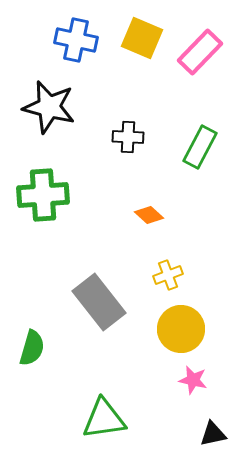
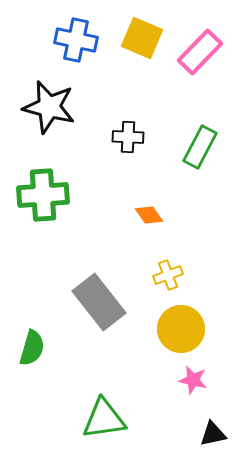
orange diamond: rotated 12 degrees clockwise
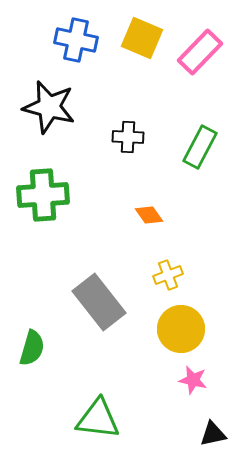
green triangle: moved 6 px left; rotated 15 degrees clockwise
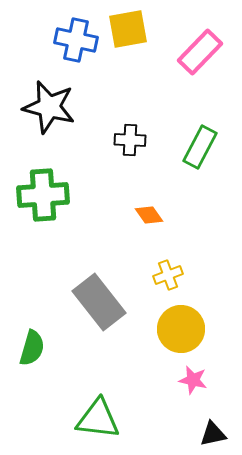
yellow square: moved 14 px left, 9 px up; rotated 33 degrees counterclockwise
black cross: moved 2 px right, 3 px down
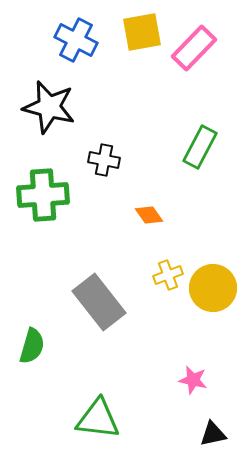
yellow square: moved 14 px right, 3 px down
blue cross: rotated 15 degrees clockwise
pink rectangle: moved 6 px left, 4 px up
black cross: moved 26 px left, 20 px down; rotated 8 degrees clockwise
yellow circle: moved 32 px right, 41 px up
green semicircle: moved 2 px up
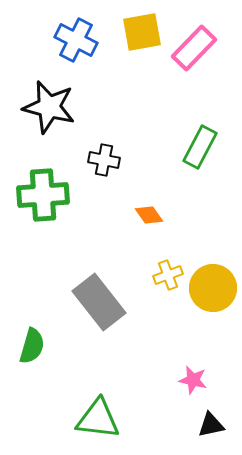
black triangle: moved 2 px left, 9 px up
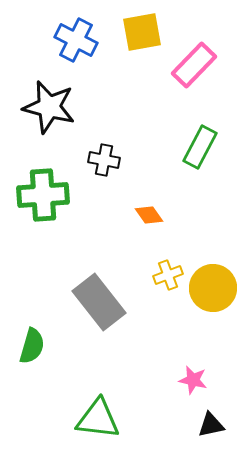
pink rectangle: moved 17 px down
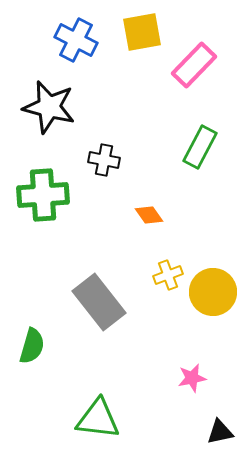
yellow circle: moved 4 px down
pink star: moved 1 px left, 2 px up; rotated 24 degrees counterclockwise
black triangle: moved 9 px right, 7 px down
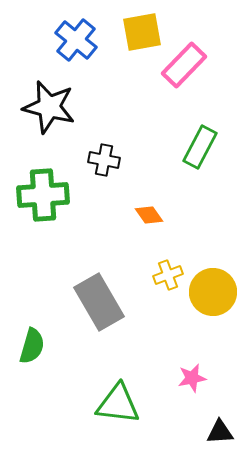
blue cross: rotated 12 degrees clockwise
pink rectangle: moved 10 px left
gray rectangle: rotated 8 degrees clockwise
green triangle: moved 20 px right, 15 px up
black triangle: rotated 8 degrees clockwise
